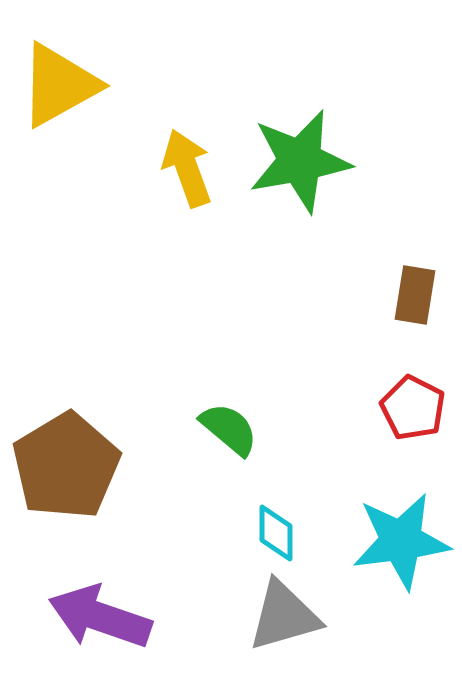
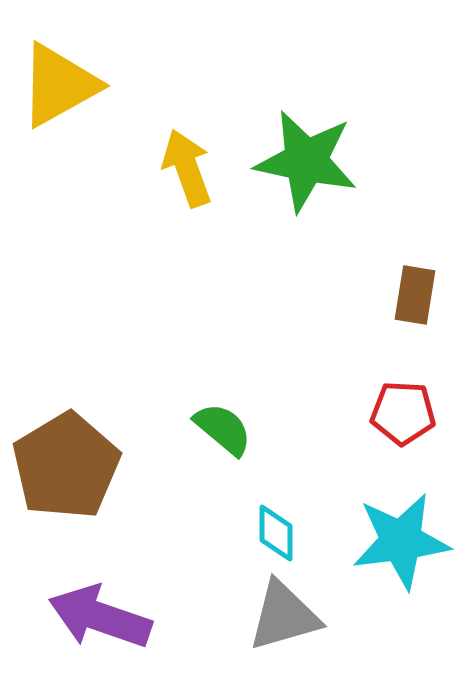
green star: moved 6 px right; rotated 22 degrees clockwise
red pentagon: moved 10 px left, 5 px down; rotated 24 degrees counterclockwise
green semicircle: moved 6 px left
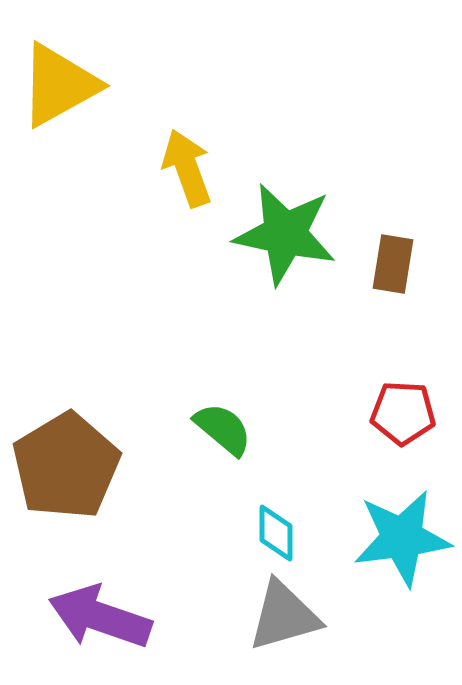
green star: moved 21 px left, 73 px down
brown rectangle: moved 22 px left, 31 px up
cyan star: moved 1 px right, 3 px up
